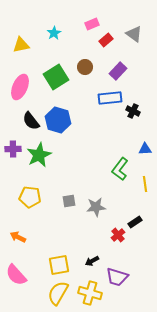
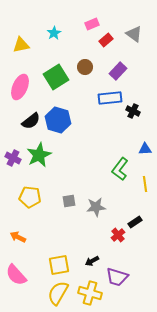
black semicircle: rotated 90 degrees counterclockwise
purple cross: moved 9 px down; rotated 28 degrees clockwise
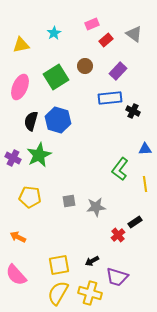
brown circle: moved 1 px up
black semicircle: rotated 144 degrees clockwise
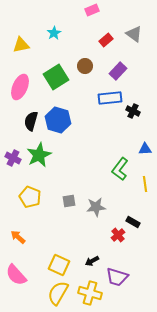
pink rectangle: moved 14 px up
yellow pentagon: rotated 15 degrees clockwise
black rectangle: moved 2 px left; rotated 64 degrees clockwise
orange arrow: rotated 14 degrees clockwise
yellow square: rotated 35 degrees clockwise
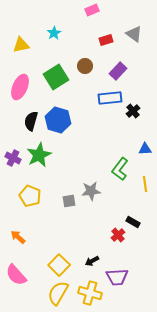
red rectangle: rotated 24 degrees clockwise
black cross: rotated 24 degrees clockwise
yellow pentagon: moved 1 px up
gray star: moved 5 px left, 16 px up
yellow square: rotated 20 degrees clockwise
purple trapezoid: rotated 20 degrees counterclockwise
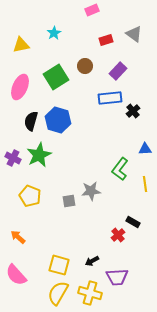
yellow square: rotated 30 degrees counterclockwise
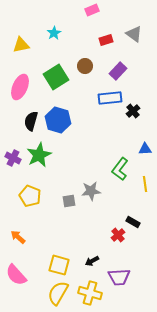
purple trapezoid: moved 2 px right
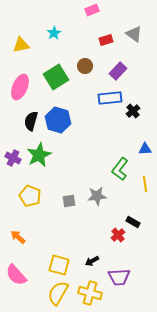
gray star: moved 6 px right, 5 px down
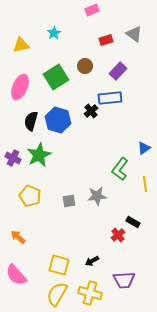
black cross: moved 42 px left
blue triangle: moved 1 px left, 1 px up; rotated 32 degrees counterclockwise
purple trapezoid: moved 5 px right, 3 px down
yellow semicircle: moved 1 px left, 1 px down
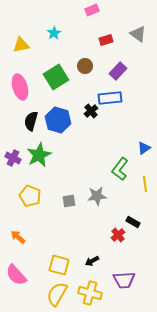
gray triangle: moved 4 px right
pink ellipse: rotated 40 degrees counterclockwise
